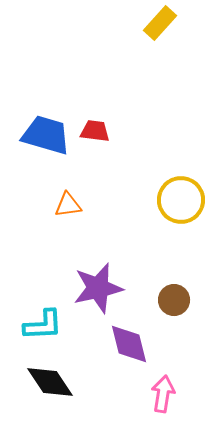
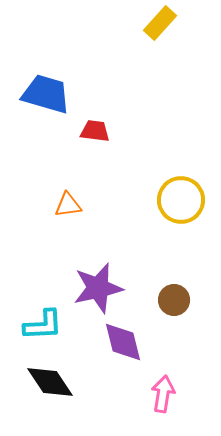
blue trapezoid: moved 41 px up
purple diamond: moved 6 px left, 2 px up
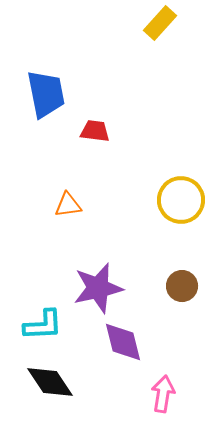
blue trapezoid: rotated 63 degrees clockwise
brown circle: moved 8 px right, 14 px up
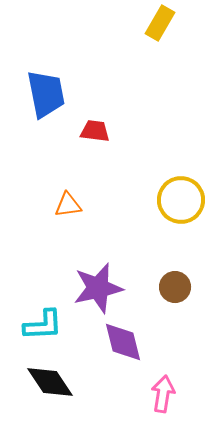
yellow rectangle: rotated 12 degrees counterclockwise
brown circle: moved 7 px left, 1 px down
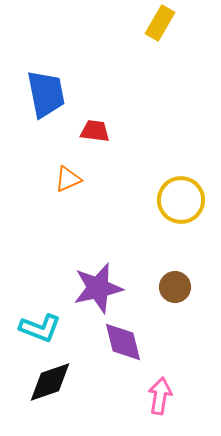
orange triangle: moved 26 px up; rotated 16 degrees counterclockwise
cyan L-shape: moved 3 px left, 3 px down; rotated 24 degrees clockwise
black diamond: rotated 75 degrees counterclockwise
pink arrow: moved 3 px left, 2 px down
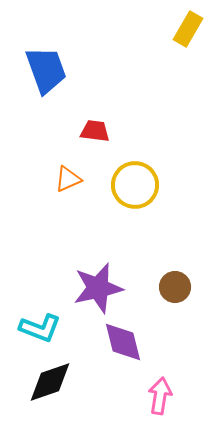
yellow rectangle: moved 28 px right, 6 px down
blue trapezoid: moved 24 px up; rotated 9 degrees counterclockwise
yellow circle: moved 46 px left, 15 px up
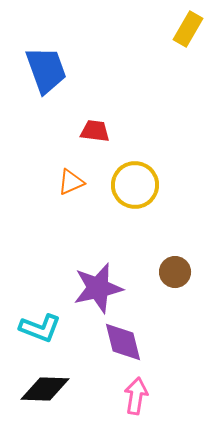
orange triangle: moved 3 px right, 3 px down
brown circle: moved 15 px up
black diamond: moved 5 px left, 7 px down; rotated 21 degrees clockwise
pink arrow: moved 24 px left
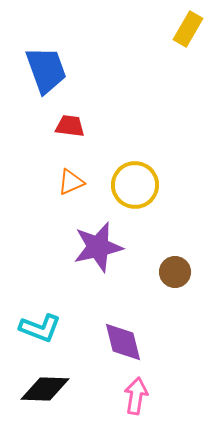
red trapezoid: moved 25 px left, 5 px up
purple star: moved 41 px up
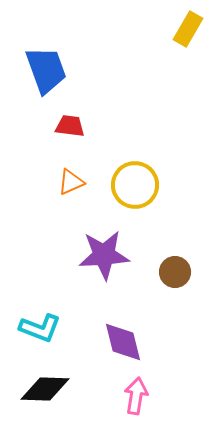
purple star: moved 6 px right, 8 px down; rotated 9 degrees clockwise
